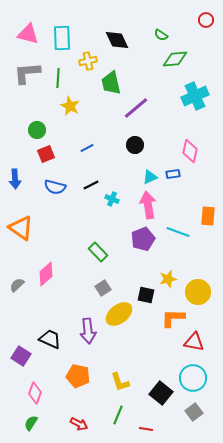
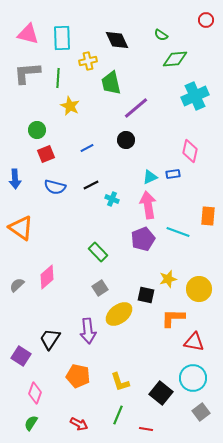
black circle at (135, 145): moved 9 px left, 5 px up
pink diamond at (46, 274): moved 1 px right, 3 px down
gray square at (103, 288): moved 3 px left
yellow circle at (198, 292): moved 1 px right, 3 px up
black trapezoid at (50, 339): rotated 80 degrees counterclockwise
gray square at (194, 412): moved 7 px right
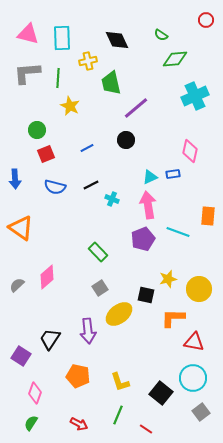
red line at (146, 429): rotated 24 degrees clockwise
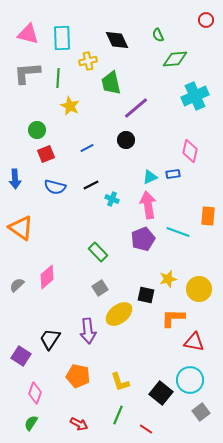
green semicircle at (161, 35): moved 3 px left; rotated 32 degrees clockwise
cyan circle at (193, 378): moved 3 px left, 2 px down
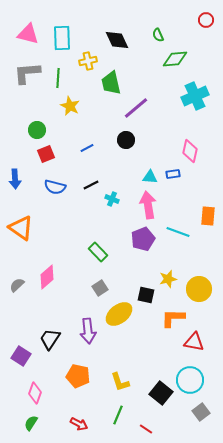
cyan triangle at (150, 177): rotated 28 degrees clockwise
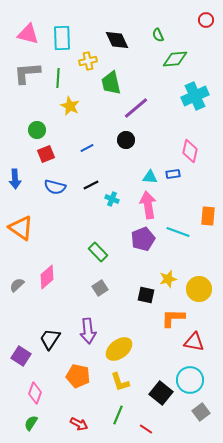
yellow ellipse at (119, 314): moved 35 px down
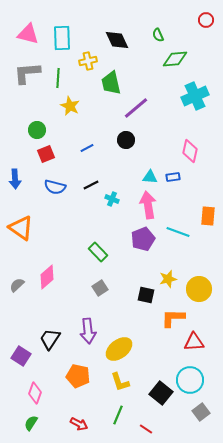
blue rectangle at (173, 174): moved 3 px down
red triangle at (194, 342): rotated 15 degrees counterclockwise
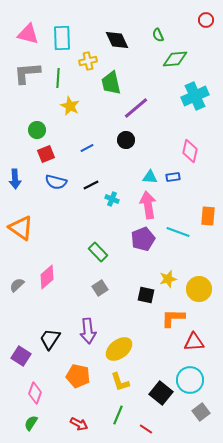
blue semicircle at (55, 187): moved 1 px right, 5 px up
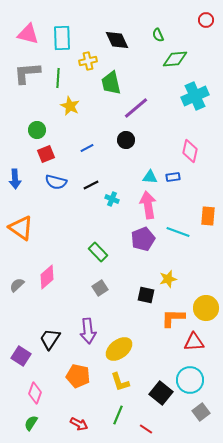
yellow circle at (199, 289): moved 7 px right, 19 px down
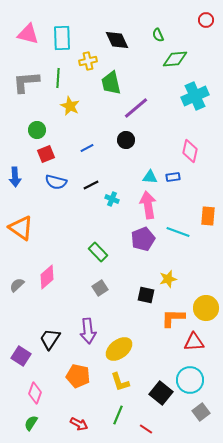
gray L-shape at (27, 73): moved 1 px left, 9 px down
blue arrow at (15, 179): moved 2 px up
